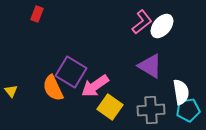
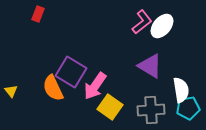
red rectangle: moved 1 px right
pink arrow: rotated 20 degrees counterclockwise
white semicircle: moved 2 px up
cyan pentagon: moved 2 px up
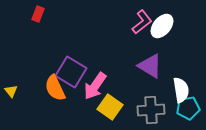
orange semicircle: moved 2 px right
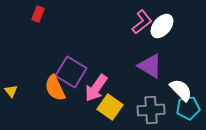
pink arrow: moved 1 px right, 2 px down
white semicircle: rotated 35 degrees counterclockwise
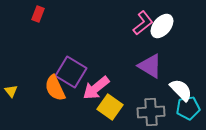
pink L-shape: moved 1 px right, 1 px down
pink arrow: rotated 16 degrees clockwise
gray cross: moved 2 px down
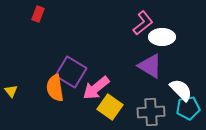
white ellipse: moved 11 px down; rotated 50 degrees clockwise
orange semicircle: rotated 16 degrees clockwise
